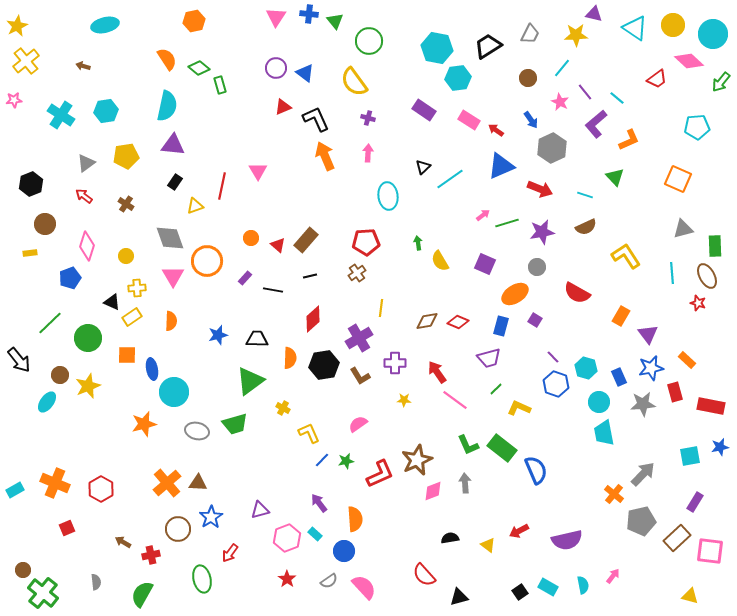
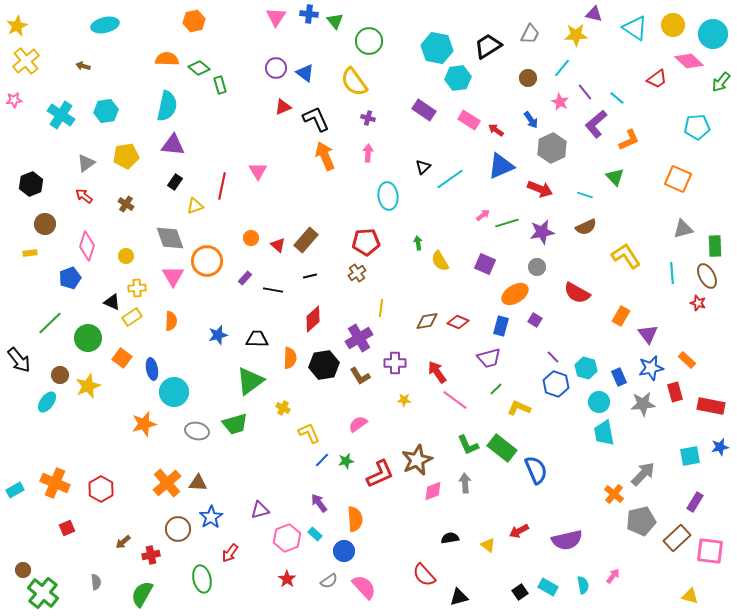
orange semicircle at (167, 59): rotated 55 degrees counterclockwise
orange square at (127, 355): moved 5 px left, 3 px down; rotated 36 degrees clockwise
brown arrow at (123, 542): rotated 70 degrees counterclockwise
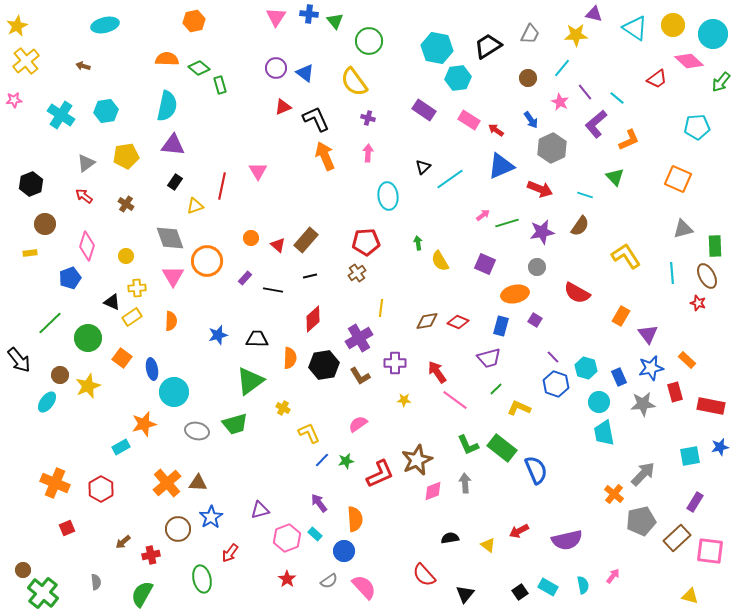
brown semicircle at (586, 227): moved 6 px left, 1 px up; rotated 30 degrees counterclockwise
orange ellipse at (515, 294): rotated 20 degrees clockwise
cyan rectangle at (15, 490): moved 106 px right, 43 px up
black triangle at (459, 597): moved 6 px right, 3 px up; rotated 36 degrees counterclockwise
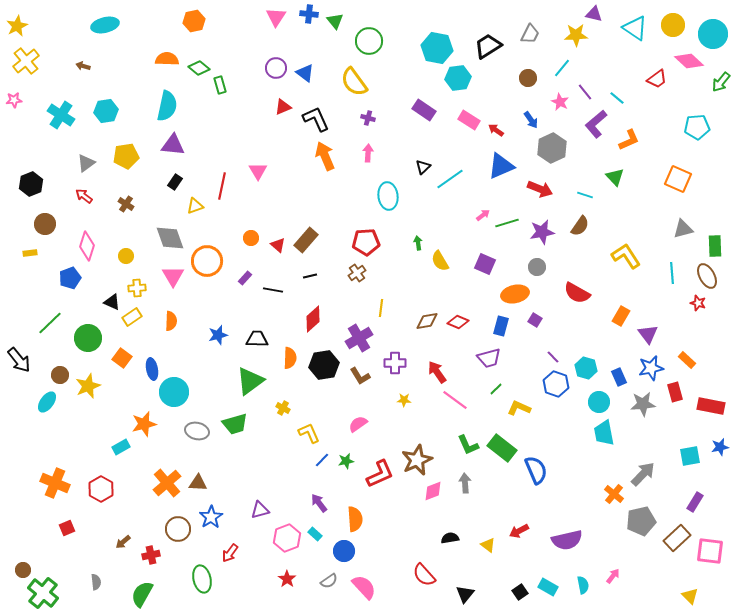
yellow triangle at (690, 596): rotated 30 degrees clockwise
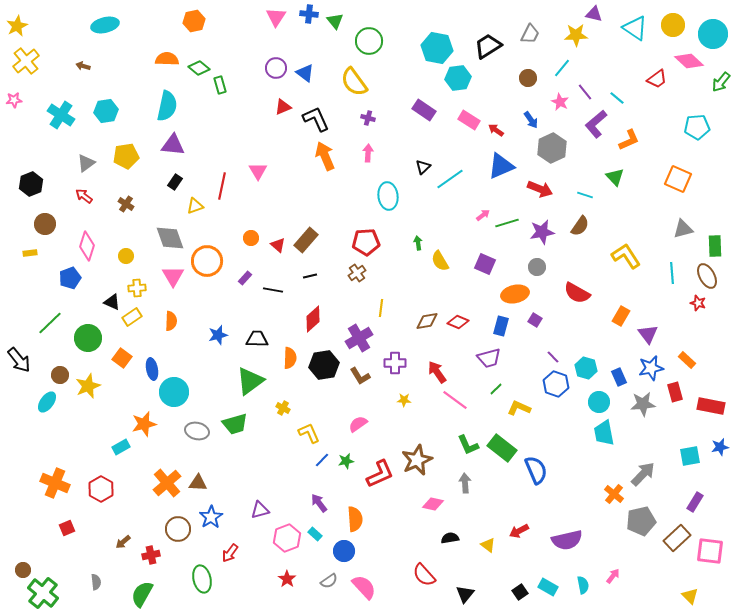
pink diamond at (433, 491): moved 13 px down; rotated 35 degrees clockwise
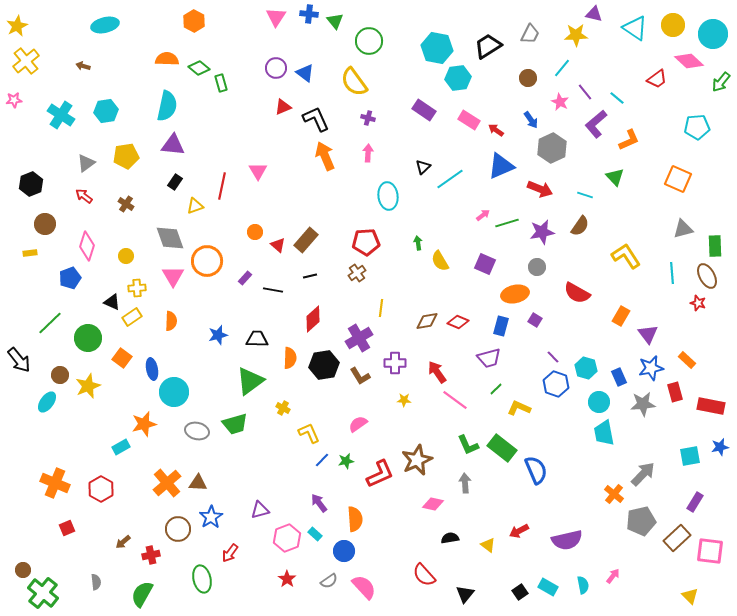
orange hexagon at (194, 21): rotated 20 degrees counterclockwise
green rectangle at (220, 85): moved 1 px right, 2 px up
orange circle at (251, 238): moved 4 px right, 6 px up
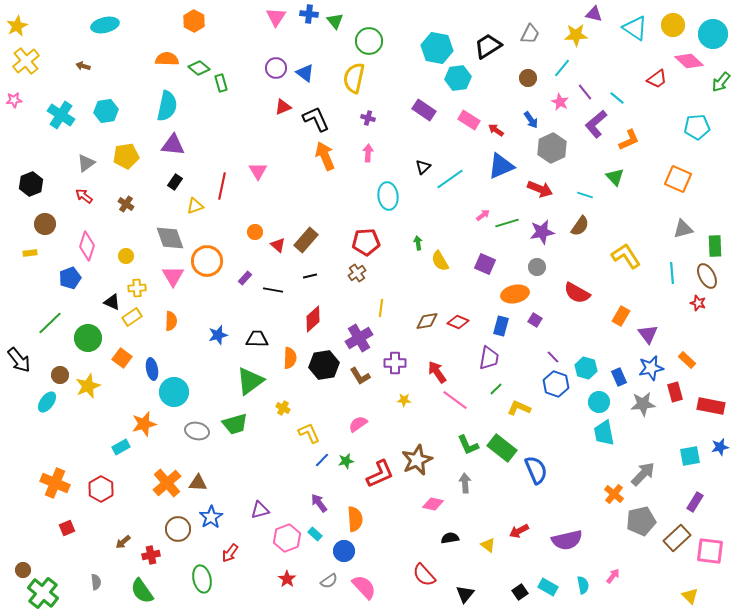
yellow semicircle at (354, 82): moved 4 px up; rotated 48 degrees clockwise
purple trapezoid at (489, 358): rotated 65 degrees counterclockwise
green semicircle at (142, 594): moved 3 px up; rotated 64 degrees counterclockwise
